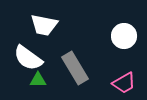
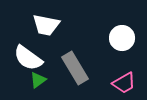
white trapezoid: moved 2 px right
white circle: moved 2 px left, 2 px down
green triangle: rotated 36 degrees counterclockwise
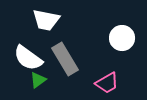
white trapezoid: moved 5 px up
gray rectangle: moved 10 px left, 9 px up
pink trapezoid: moved 17 px left
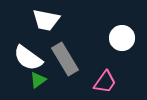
pink trapezoid: moved 2 px left, 1 px up; rotated 25 degrees counterclockwise
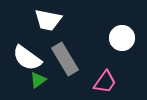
white trapezoid: moved 2 px right
white semicircle: moved 1 px left
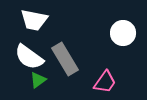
white trapezoid: moved 14 px left
white circle: moved 1 px right, 5 px up
white semicircle: moved 2 px right, 1 px up
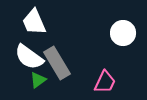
white trapezoid: moved 2 px down; rotated 56 degrees clockwise
gray rectangle: moved 8 px left, 4 px down
pink trapezoid: rotated 10 degrees counterclockwise
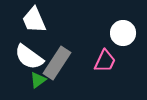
white trapezoid: moved 2 px up
gray rectangle: rotated 64 degrees clockwise
pink trapezoid: moved 21 px up
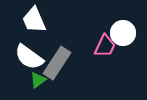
pink trapezoid: moved 15 px up
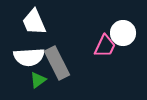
white trapezoid: moved 2 px down
white semicircle: rotated 40 degrees counterclockwise
gray rectangle: rotated 60 degrees counterclockwise
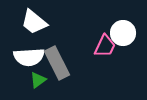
white trapezoid: rotated 28 degrees counterclockwise
